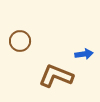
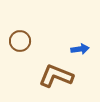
blue arrow: moved 4 px left, 5 px up
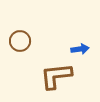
brown L-shape: rotated 28 degrees counterclockwise
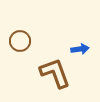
brown L-shape: moved 1 px left, 3 px up; rotated 76 degrees clockwise
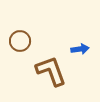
brown L-shape: moved 4 px left, 2 px up
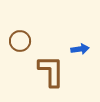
brown L-shape: rotated 20 degrees clockwise
